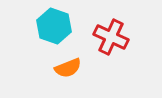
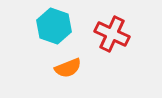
red cross: moved 1 px right, 3 px up
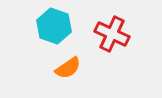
orange semicircle: rotated 12 degrees counterclockwise
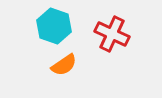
orange semicircle: moved 4 px left, 3 px up
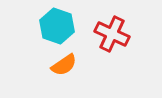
cyan hexagon: moved 3 px right
